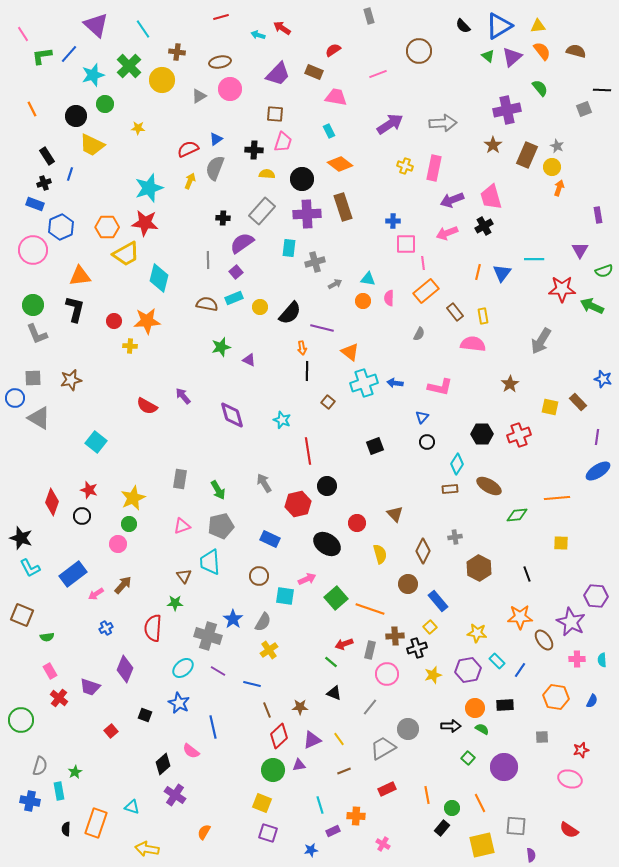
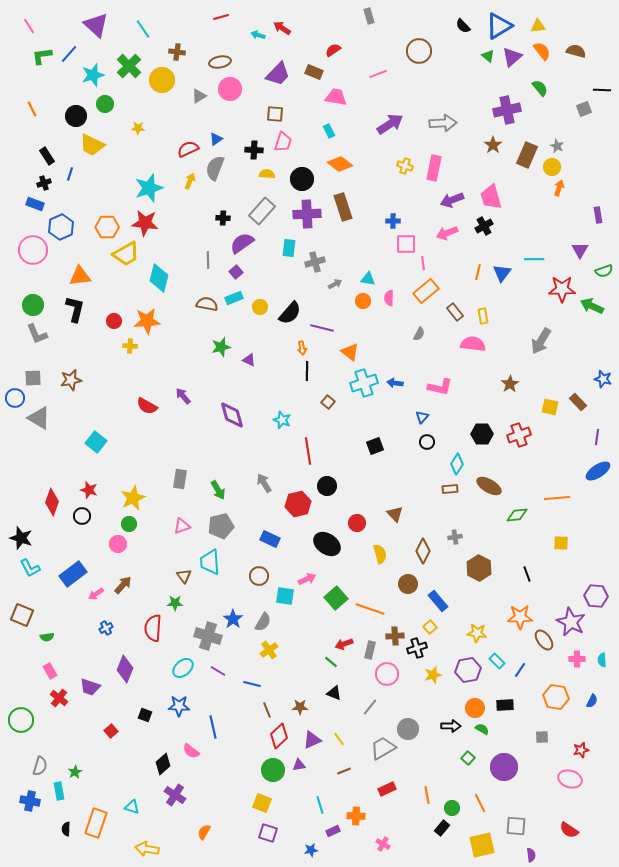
pink line at (23, 34): moved 6 px right, 8 px up
blue star at (179, 703): moved 3 px down; rotated 25 degrees counterclockwise
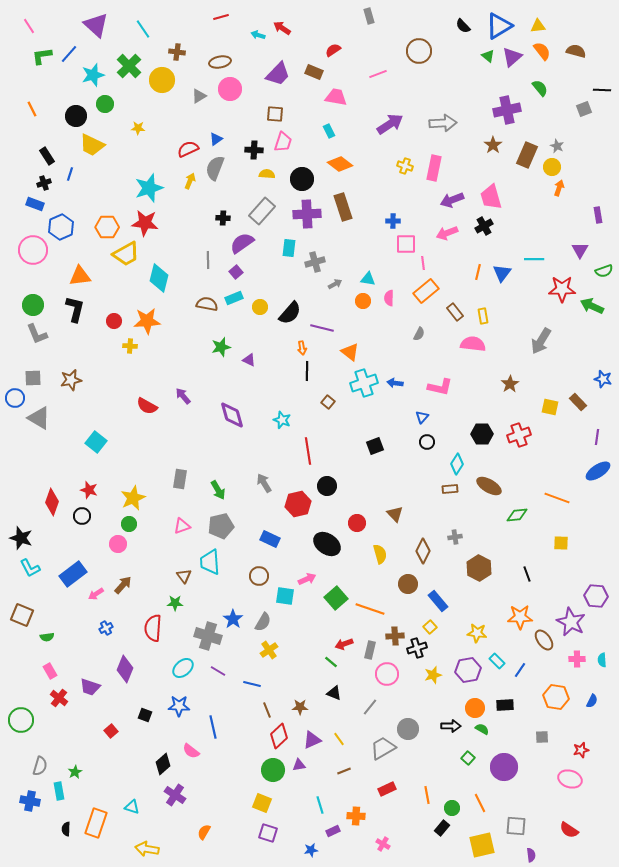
orange line at (557, 498): rotated 25 degrees clockwise
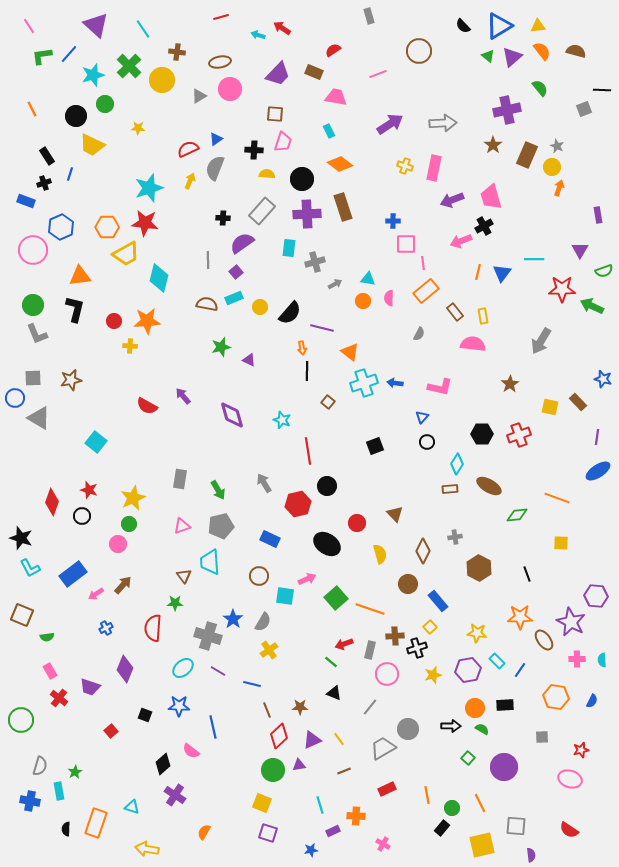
blue rectangle at (35, 204): moved 9 px left, 3 px up
pink arrow at (447, 233): moved 14 px right, 8 px down
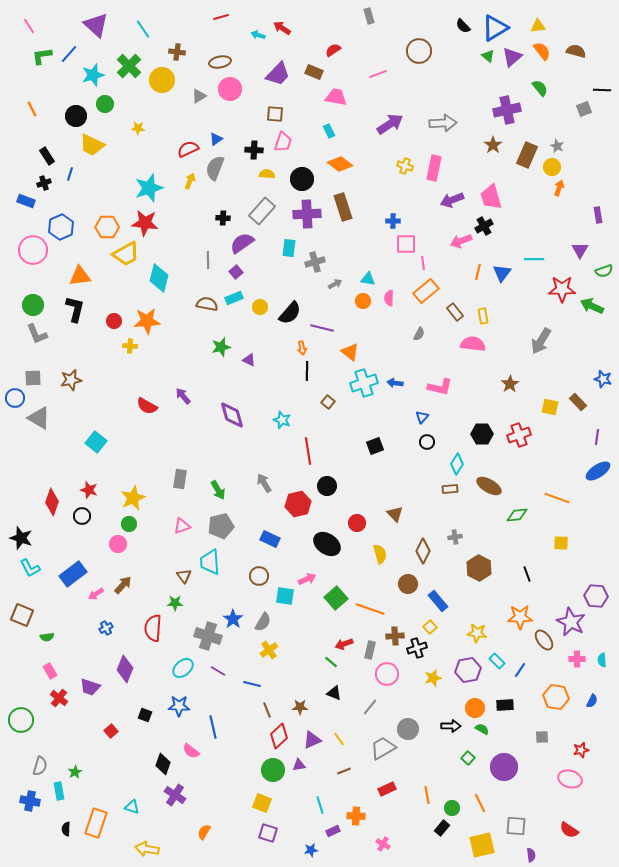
blue triangle at (499, 26): moved 4 px left, 2 px down
yellow star at (433, 675): moved 3 px down
black diamond at (163, 764): rotated 30 degrees counterclockwise
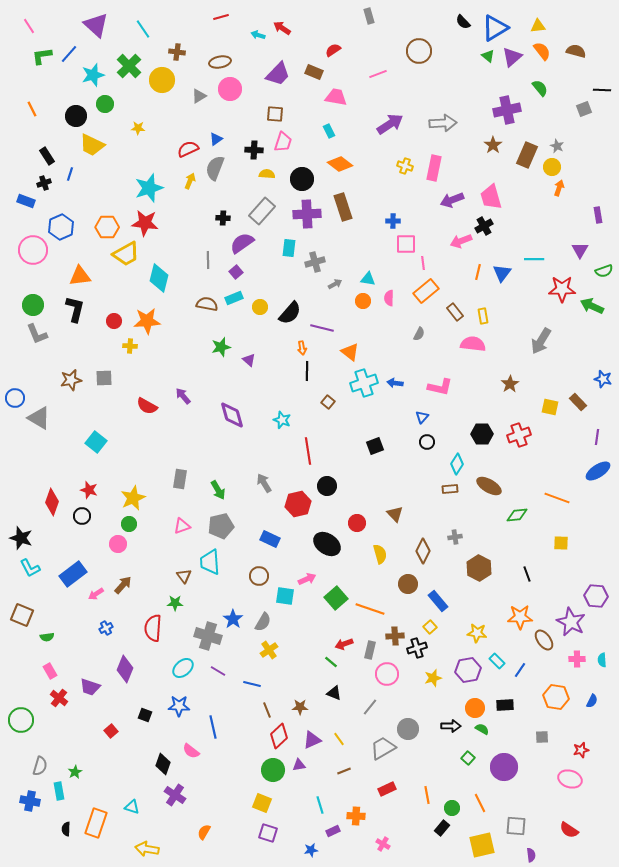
black semicircle at (463, 26): moved 4 px up
purple triangle at (249, 360): rotated 16 degrees clockwise
gray square at (33, 378): moved 71 px right
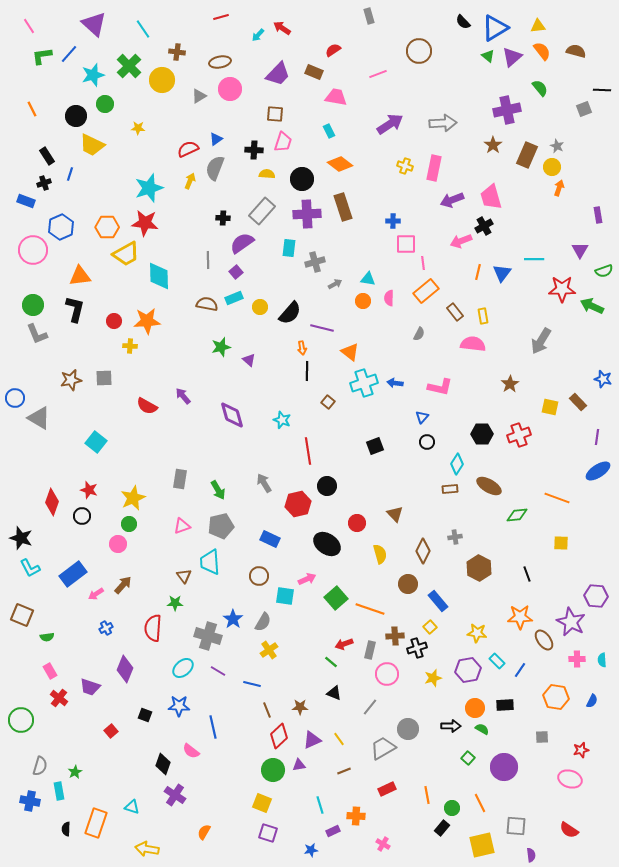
purple triangle at (96, 25): moved 2 px left, 1 px up
cyan arrow at (258, 35): rotated 64 degrees counterclockwise
cyan diamond at (159, 278): moved 2 px up; rotated 16 degrees counterclockwise
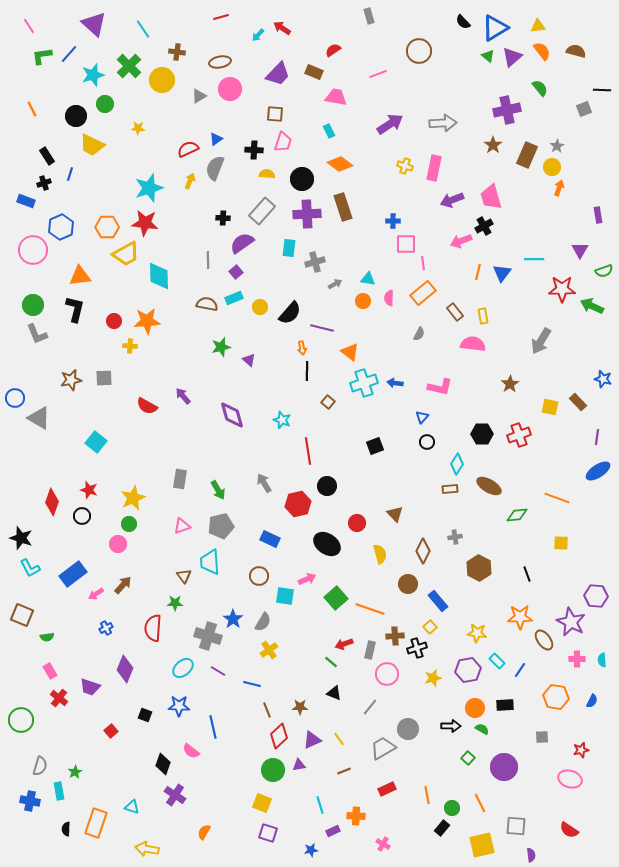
gray star at (557, 146): rotated 16 degrees clockwise
orange rectangle at (426, 291): moved 3 px left, 2 px down
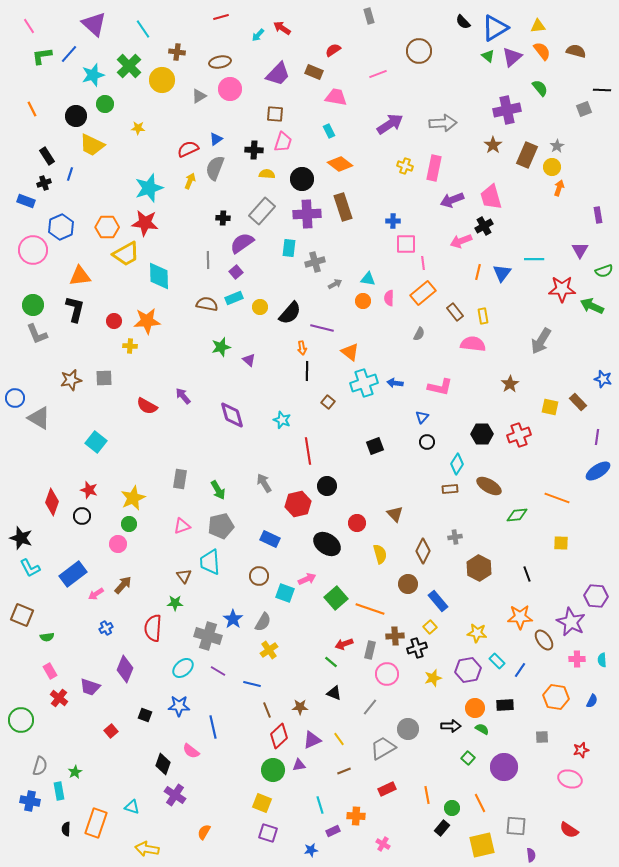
cyan square at (285, 596): moved 3 px up; rotated 12 degrees clockwise
